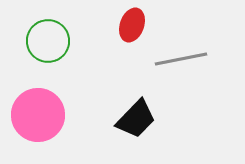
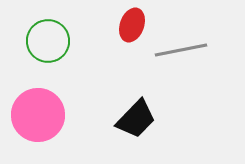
gray line: moved 9 px up
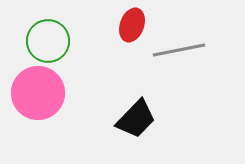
gray line: moved 2 px left
pink circle: moved 22 px up
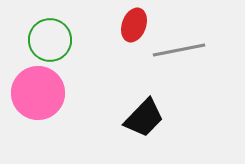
red ellipse: moved 2 px right
green circle: moved 2 px right, 1 px up
black trapezoid: moved 8 px right, 1 px up
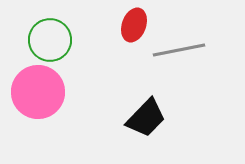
pink circle: moved 1 px up
black trapezoid: moved 2 px right
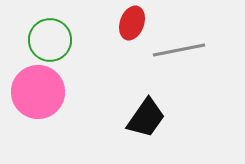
red ellipse: moved 2 px left, 2 px up
black trapezoid: rotated 9 degrees counterclockwise
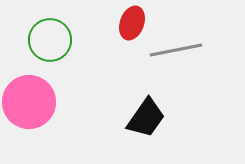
gray line: moved 3 px left
pink circle: moved 9 px left, 10 px down
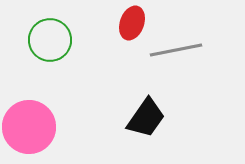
pink circle: moved 25 px down
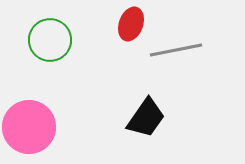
red ellipse: moved 1 px left, 1 px down
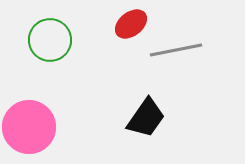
red ellipse: rotated 32 degrees clockwise
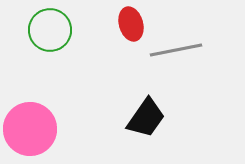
red ellipse: rotated 68 degrees counterclockwise
green circle: moved 10 px up
pink circle: moved 1 px right, 2 px down
